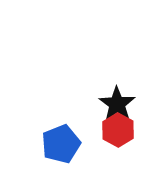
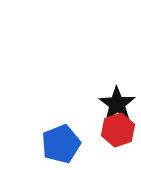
red hexagon: rotated 12 degrees clockwise
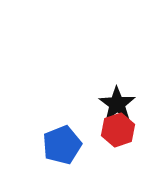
blue pentagon: moved 1 px right, 1 px down
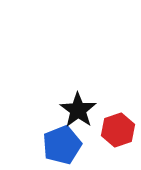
black star: moved 39 px left, 6 px down
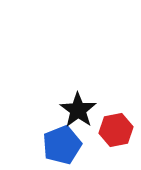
red hexagon: moved 2 px left; rotated 8 degrees clockwise
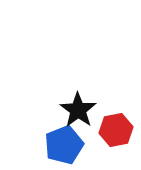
blue pentagon: moved 2 px right
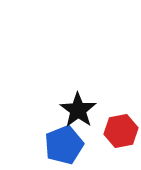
red hexagon: moved 5 px right, 1 px down
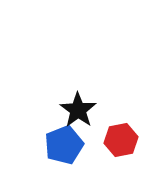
red hexagon: moved 9 px down
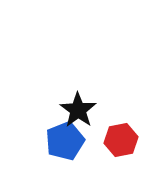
blue pentagon: moved 1 px right, 4 px up
